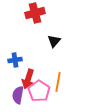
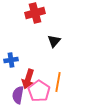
blue cross: moved 4 px left
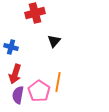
blue cross: moved 13 px up; rotated 24 degrees clockwise
red arrow: moved 13 px left, 5 px up
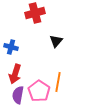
black triangle: moved 2 px right
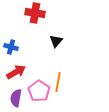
red cross: rotated 24 degrees clockwise
red arrow: moved 1 px right, 2 px up; rotated 138 degrees counterclockwise
purple semicircle: moved 2 px left, 3 px down
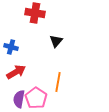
pink pentagon: moved 3 px left, 7 px down
purple semicircle: moved 3 px right, 1 px down
